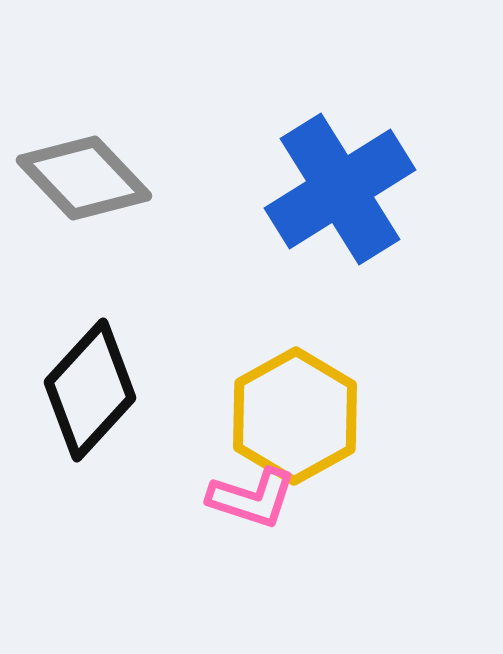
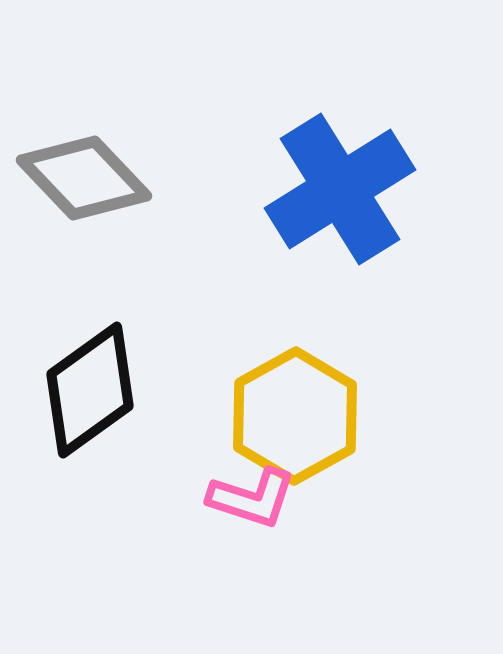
black diamond: rotated 12 degrees clockwise
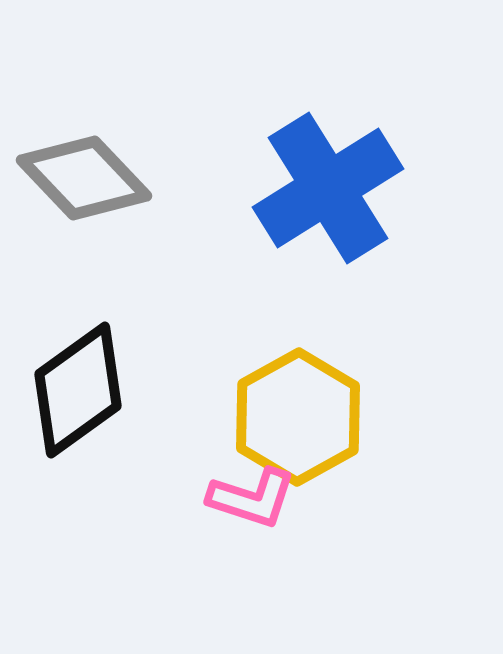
blue cross: moved 12 px left, 1 px up
black diamond: moved 12 px left
yellow hexagon: moved 3 px right, 1 px down
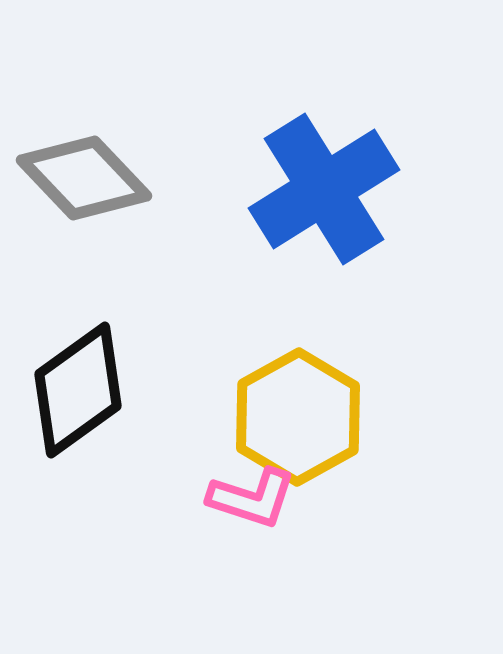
blue cross: moved 4 px left, 1 px down
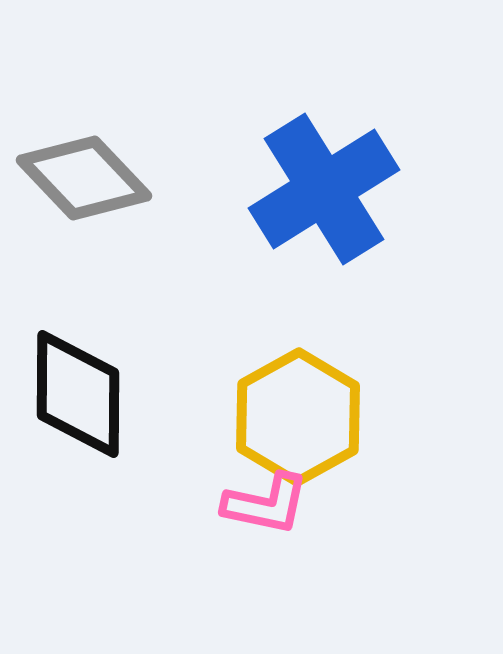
black diamond: moved 4 px down; rotated 54 degrees counterclockwise
pink L-shape: moved 14 px right, 6 px down; rotated 6 degrees counterclockwise
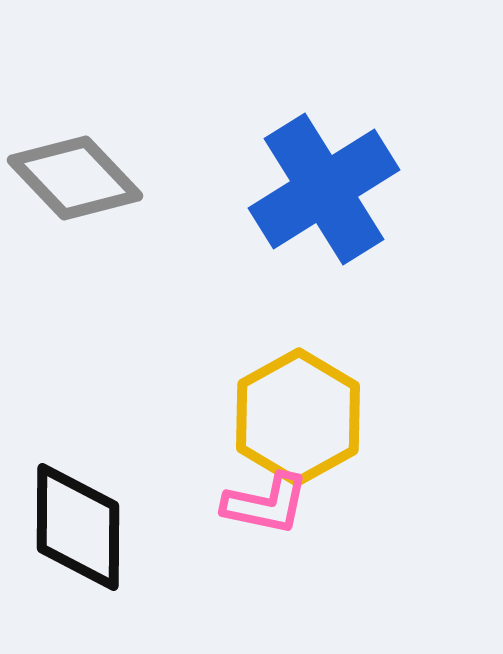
gray diamond: moved 9 px left
black diamond: moved 133 px down
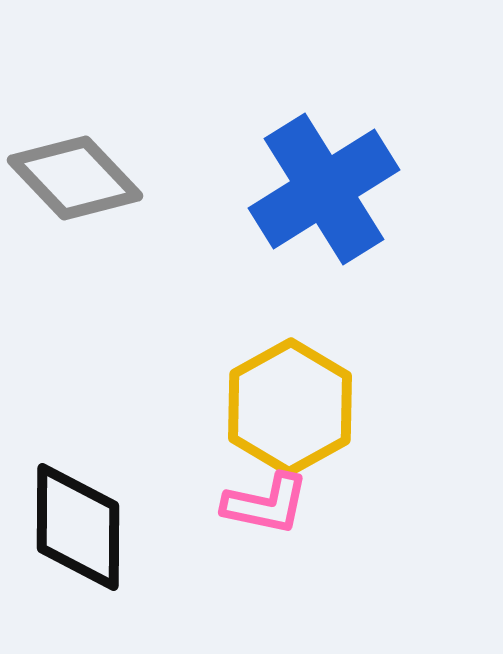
yellow hexagon: moved 8 px left, 10 px up
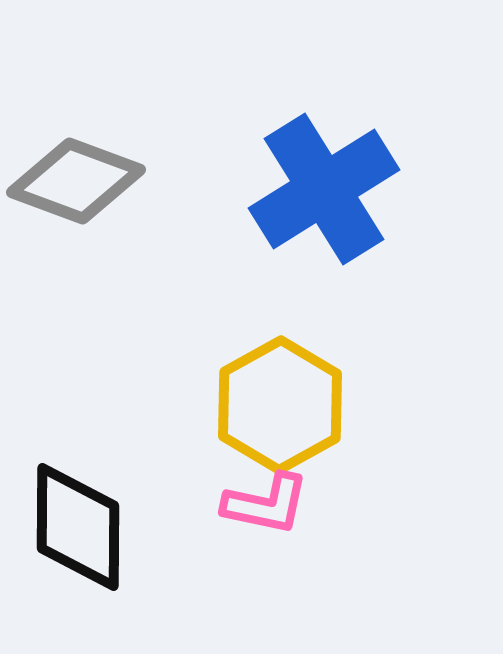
gray diamond: moved 1 px right, 3 px down; rotated 26 degrees counterclockwise
yellow hexagon: moved 10 px left, 2 px up
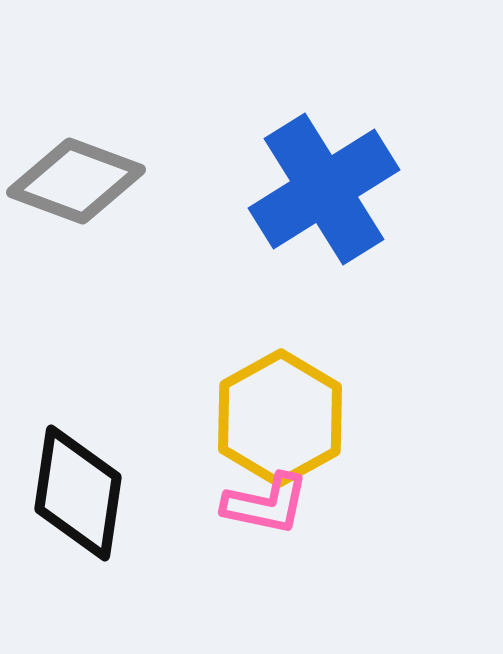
yellow hexagon: moved 13 px down
black diamond: moved 34 px up; rotated 8 degrees clockwise
